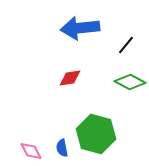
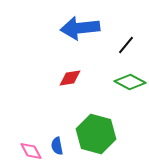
blue semicircle: moved 5 px left, 2 px up
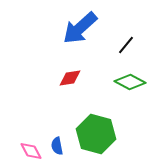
blue arrow: rotated 36 degrees counterclockwise
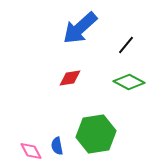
green diamond: moved 1 px left
green hexagon: rotated 24 degrees counterclockwise
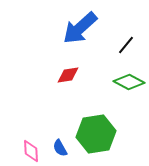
red diamond: moved 2 px left, 3 px up
blue semicircle: moved 3 px right, 2 px down; rotated 18 degrees counterclockwise
pink diamond: rotated 25 degrees clockwise
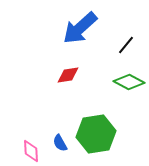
blue semicircle: moved 5 px up
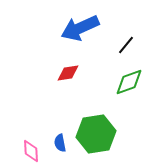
blue arrow: rotated 18 degrees clockwise
red diamond: moved 2 px up
green diamond: rotated 48 degrees counterclockwise
blue semicircle: rotated 18 degrees clockwise
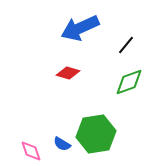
red diamond: rotated 25 degrees clockwise
blue semicircle: moved 2 px right, 1 px down; rotated 48 degrees counterclockwise
pink diamond: rotated 15 degrees counterclockwise
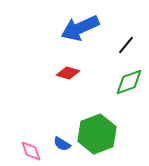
green hexagon: moved 1 px right; rotated 12 degrees counterclockwise
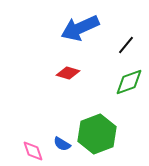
pink diamond: moved 2 px right
